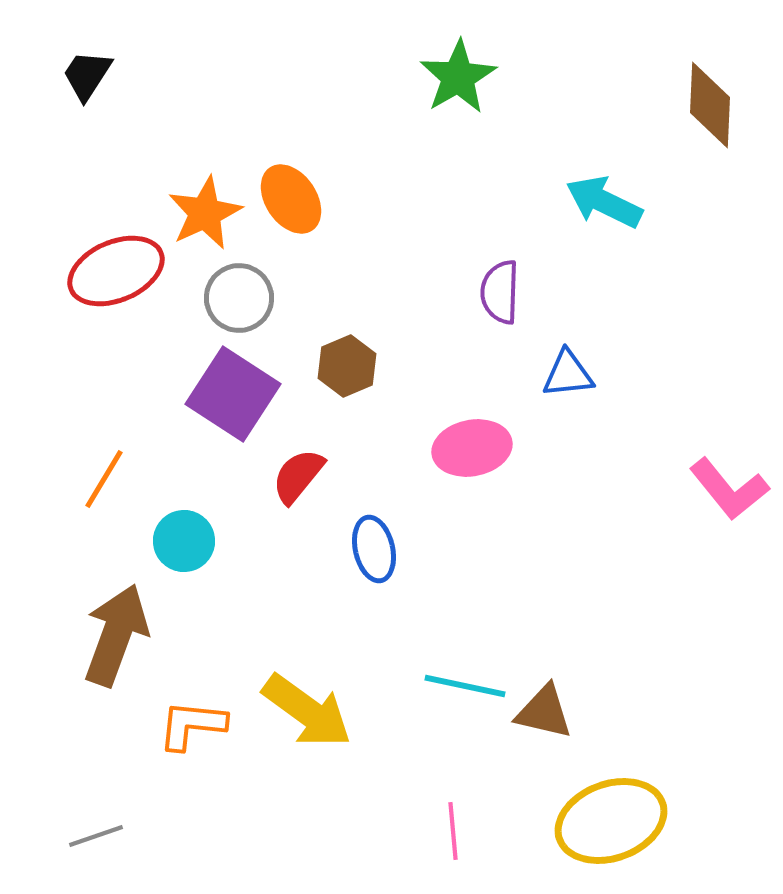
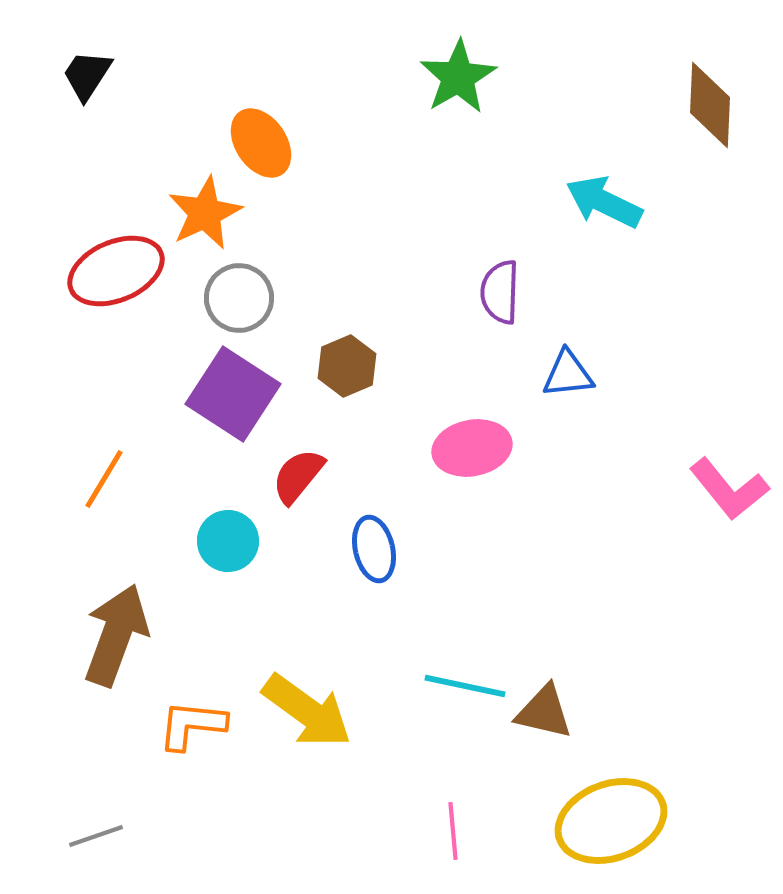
orange ellipse: moved 30 px left, 56 px up
cyan circle: moved 44 px right
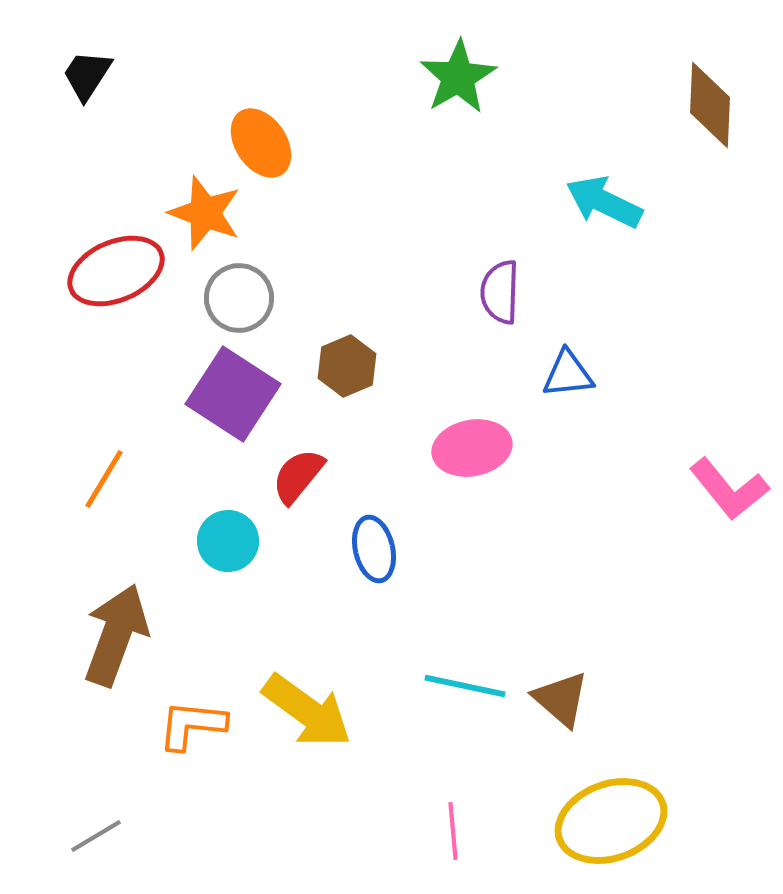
orange star: rotated 26 degrees counterclockwise
brown triangle: moved 17 px right, 13 px up; rotated 28 degrees clockwise
gray line: rotated 12 degrees counterclockwise
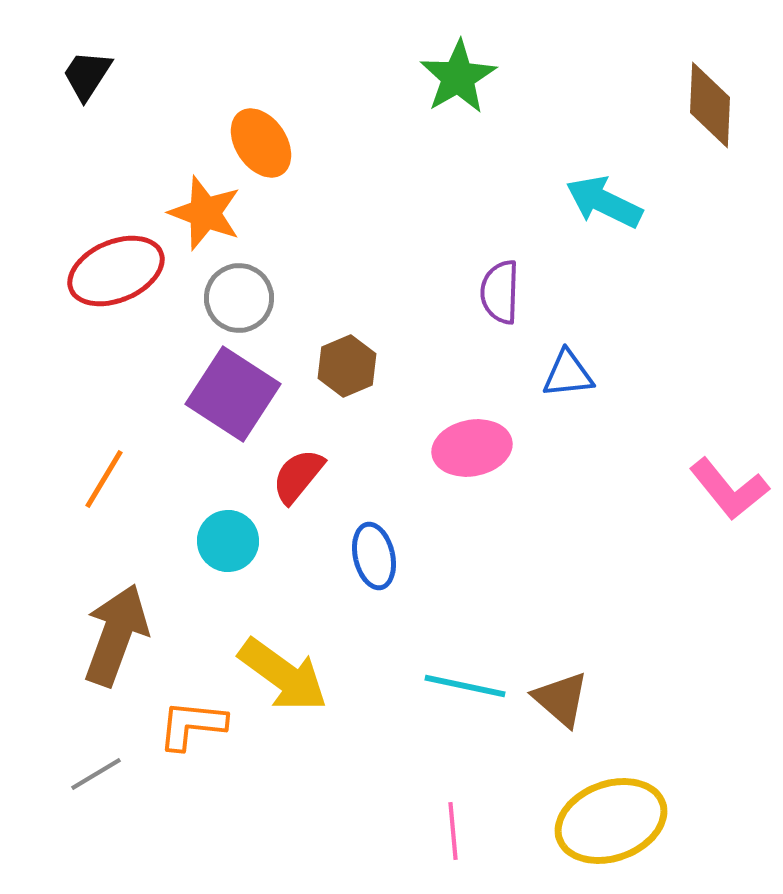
blue ellipse: moved 7 px down
yellow arrow: moved 24 px left, 36 px up
gray line: moved 62 px up
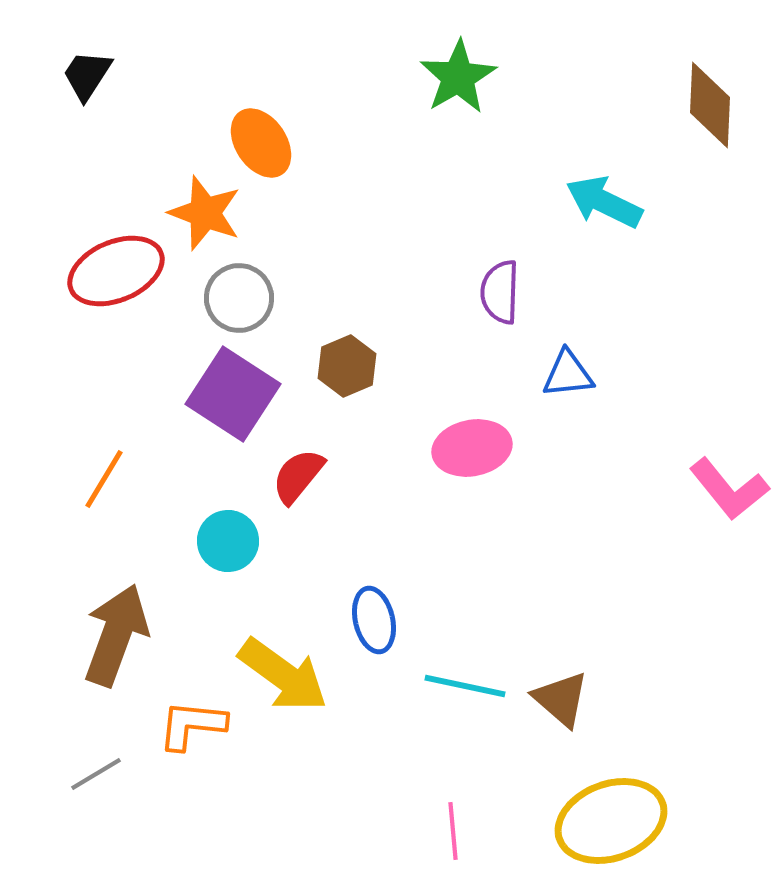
blue ellipse: moved 64 px down
